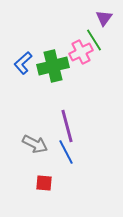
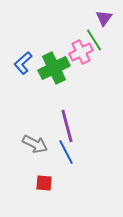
green cross: moved 1 px right, 2 px down; rotated 12 degrees counterclockwise
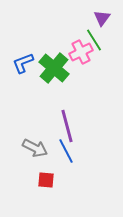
purple triangle: moved 2 px left
blue L-shape: rotated 20 degrees clockwise
green cross: rotated 24 degrees counterclockwise
gray arrow: moved 4 px down
blue line: moved 1 px up
red square: moved 2 px right, 3 px up
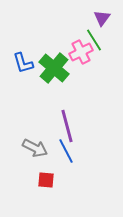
blue L-shape: rotated 85 degrees counterclockwise
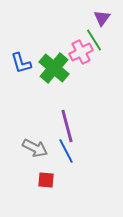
blue L-shape: moved 2 px left
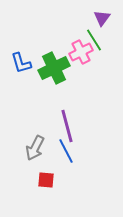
green cross: rotated 24 degrees clockwise
gray arrow: rotated 90 degrees clockwise
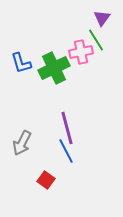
green line: moved 2 px right
pink cross: rotated 15 degrees clockwise
purple line: moved 2 px down
gray arrow: moved 13 px left, 5 px up
red square: rotated 30 degrees clockwise
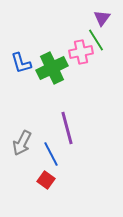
green cross: moved 2 px left
blue line: moved 15 px left, 3 px down
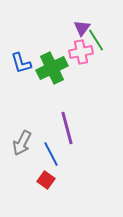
purple triangle: moved 20 px left, 10 px down
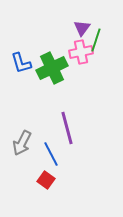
green line: rotated 50 degrees clockwise
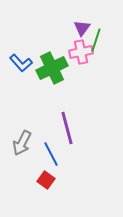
blue L-shape: rotated 25 degrees counterclockwise
